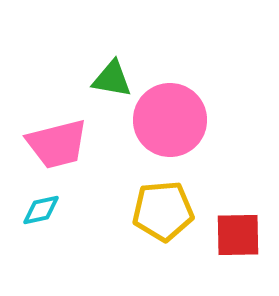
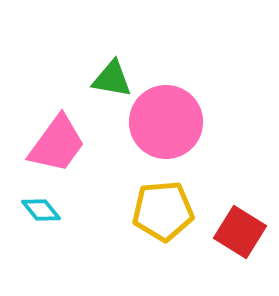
pink circle: moved 4 px left, 2 px down
pink trapezoid: rotated 40 degrees counterclockwise
cyan diamond: rotated 63 degrees clockwise
red square: moved 2 px right, 3 px up; rotated 33 degrees clockwise
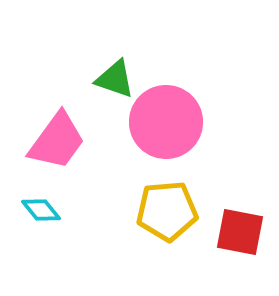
green triangle: moved 3 px right; rotated 9 degrees clockwise
pink trapezoid: moved 3 px up
yellow pentagon: moved 4 px right
red square: rotated 21 degrees counterclockwise
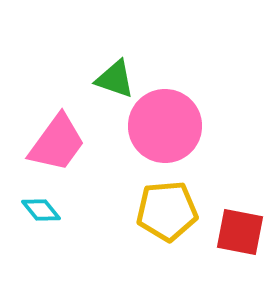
pink circle: moved 1 px left, 4 px down
pink trapezoid: moved 2 px down
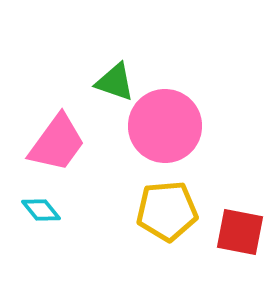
green triangle: moved 3 px down
